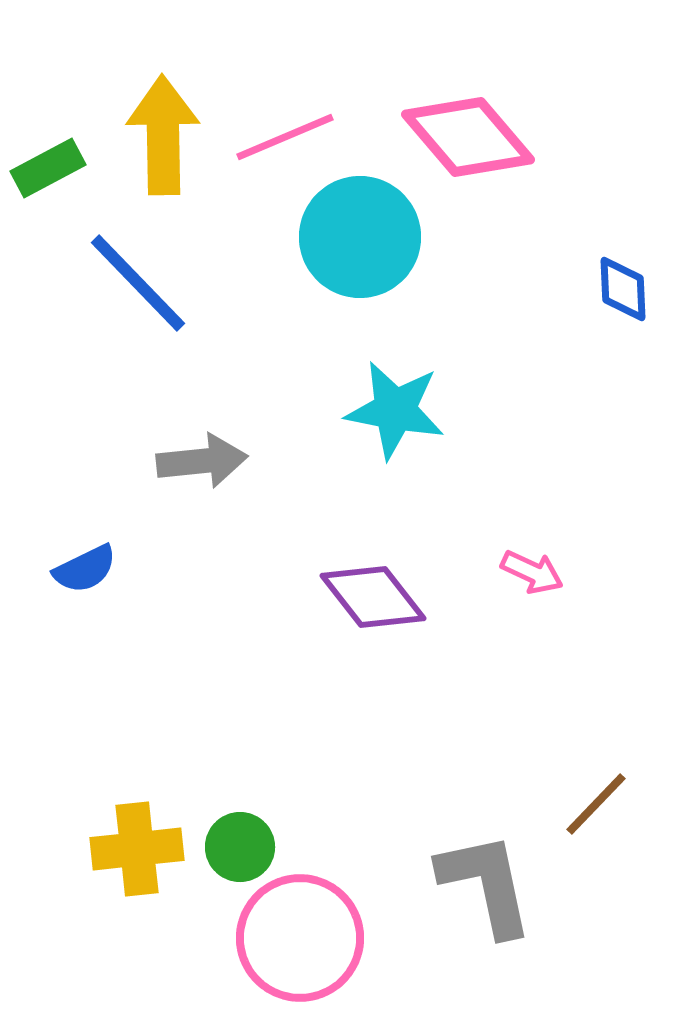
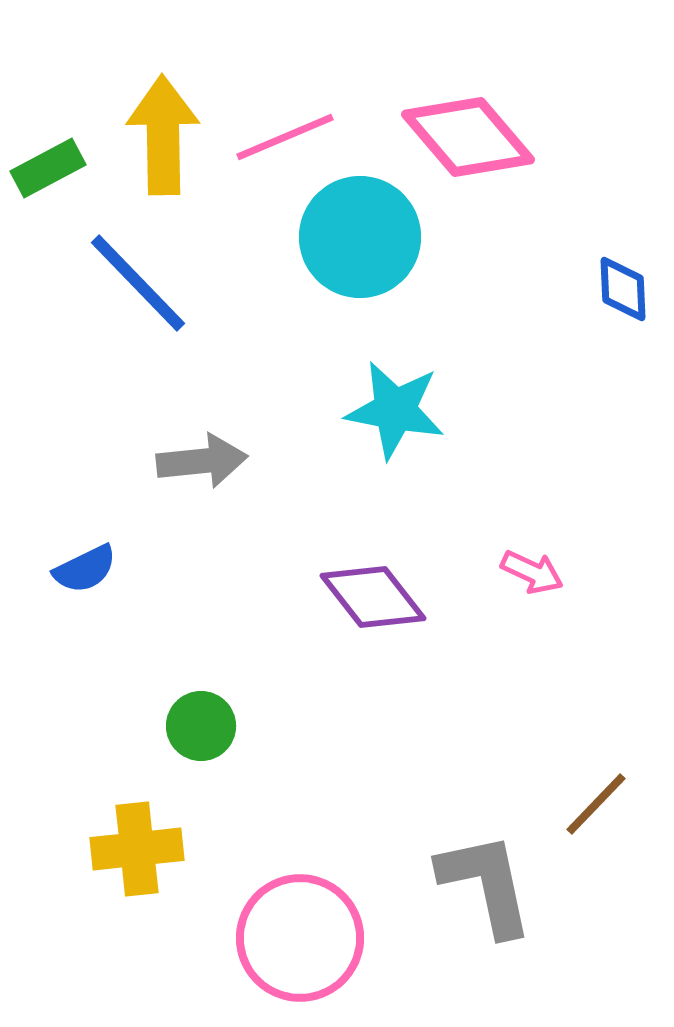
green circle: moved 39 px left, 121 px up
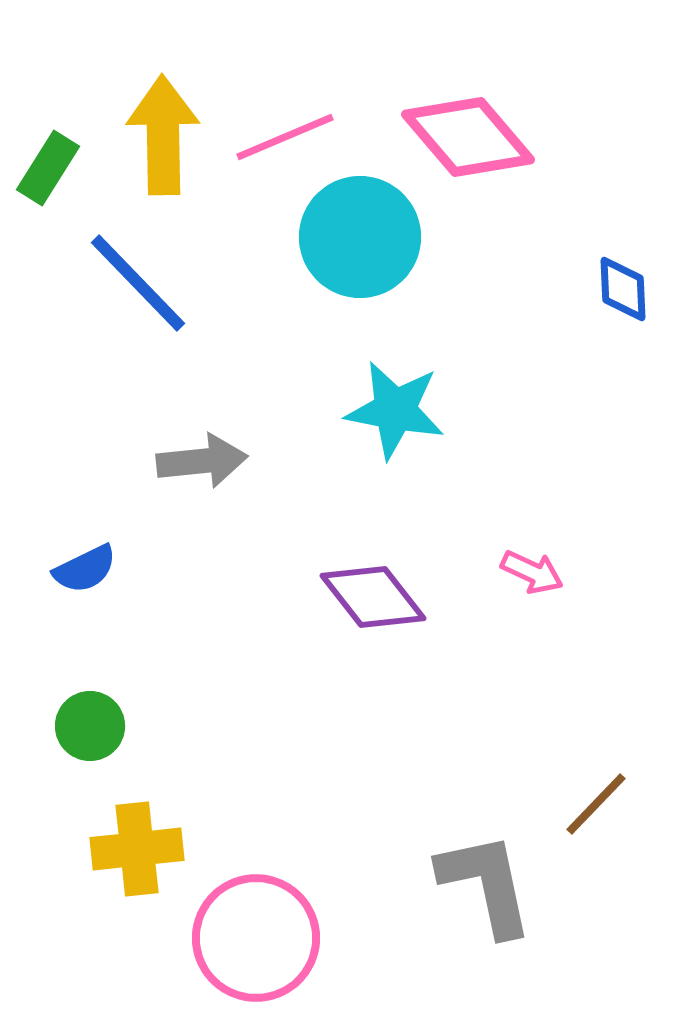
green rectangle: rotated 30 degrees counterclockwise
green circle: moved 111 px left
pink circle: moved 44 px left
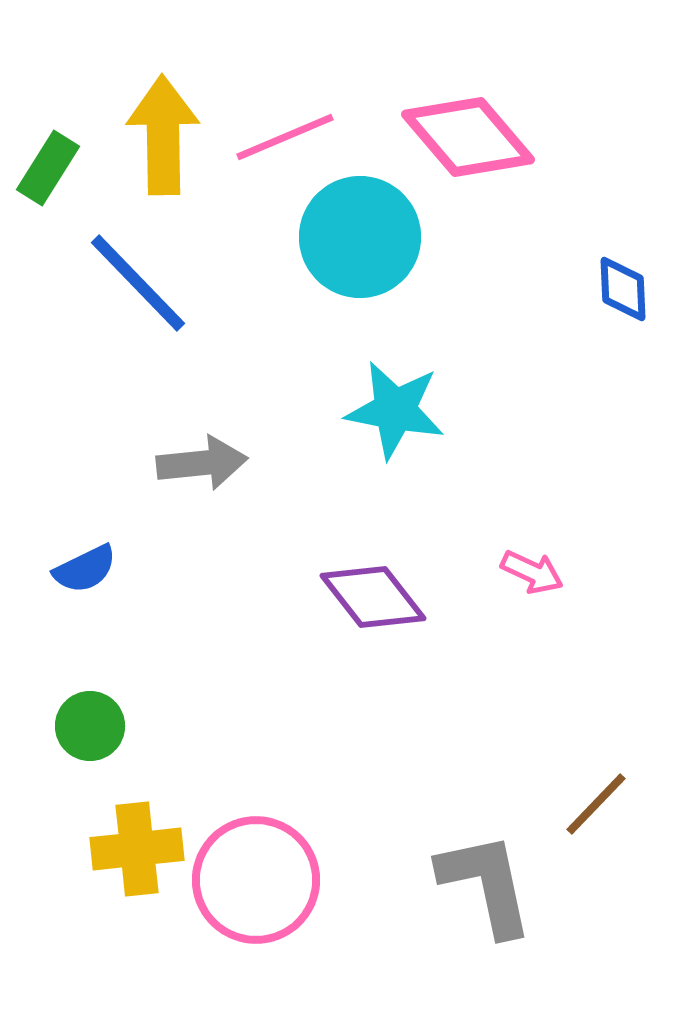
gray arrow: moved 2 px down
pink circle: moved 58 px up
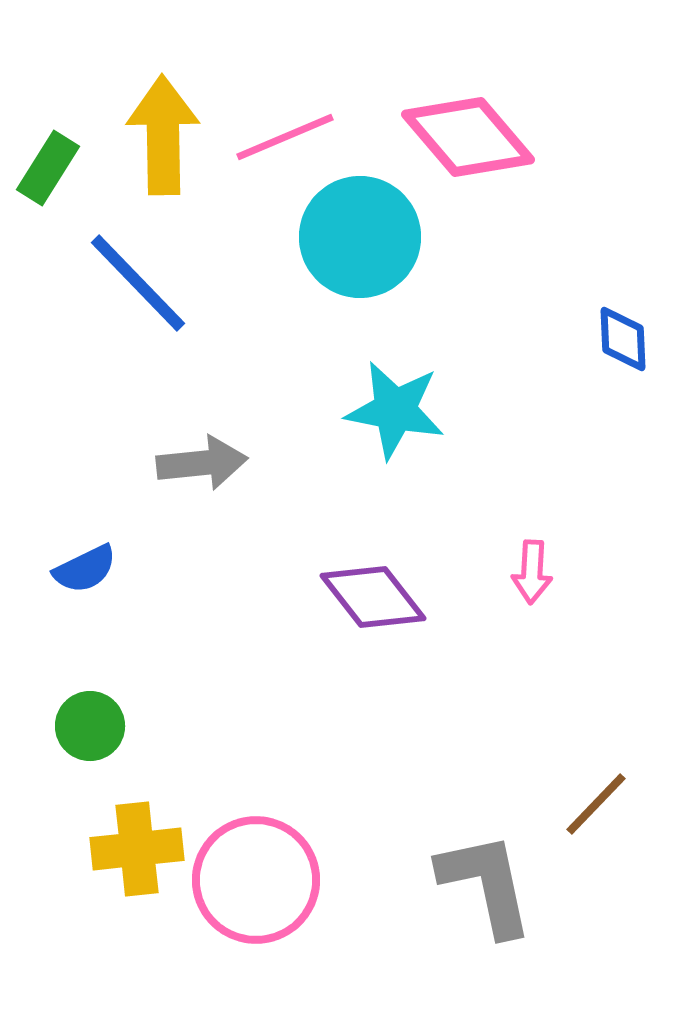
blue diamond: moved 50 px down
pink arrow: rotated 68 degrees clockwise
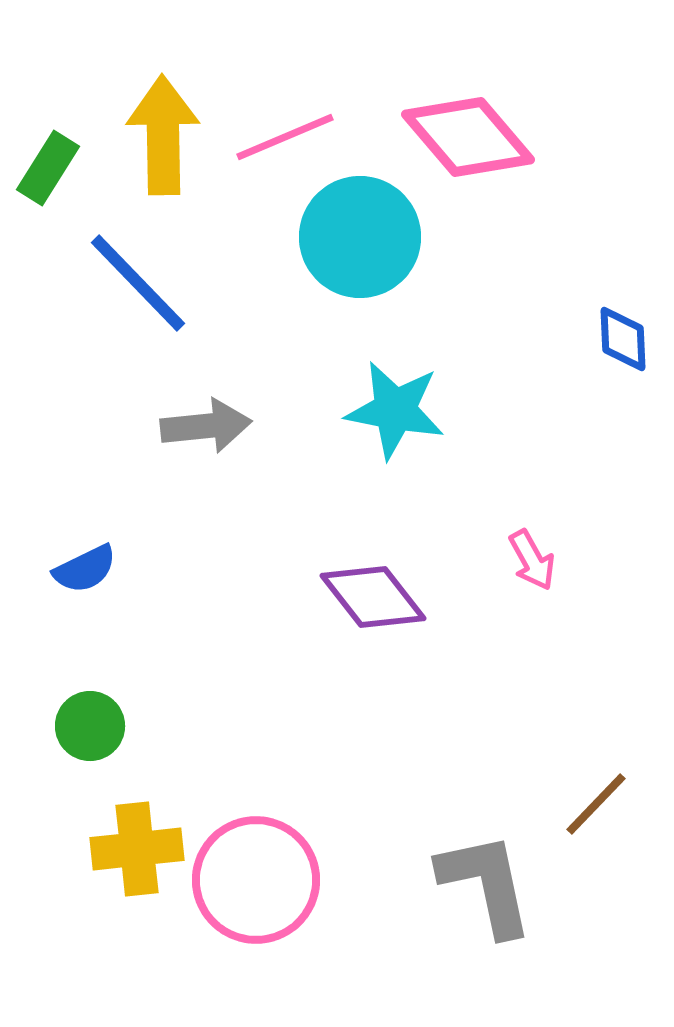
gray arrow: moved 4 px right, 37 px up
pink arrow: moved 12 px up; rotated 32 degrees counterclockwise
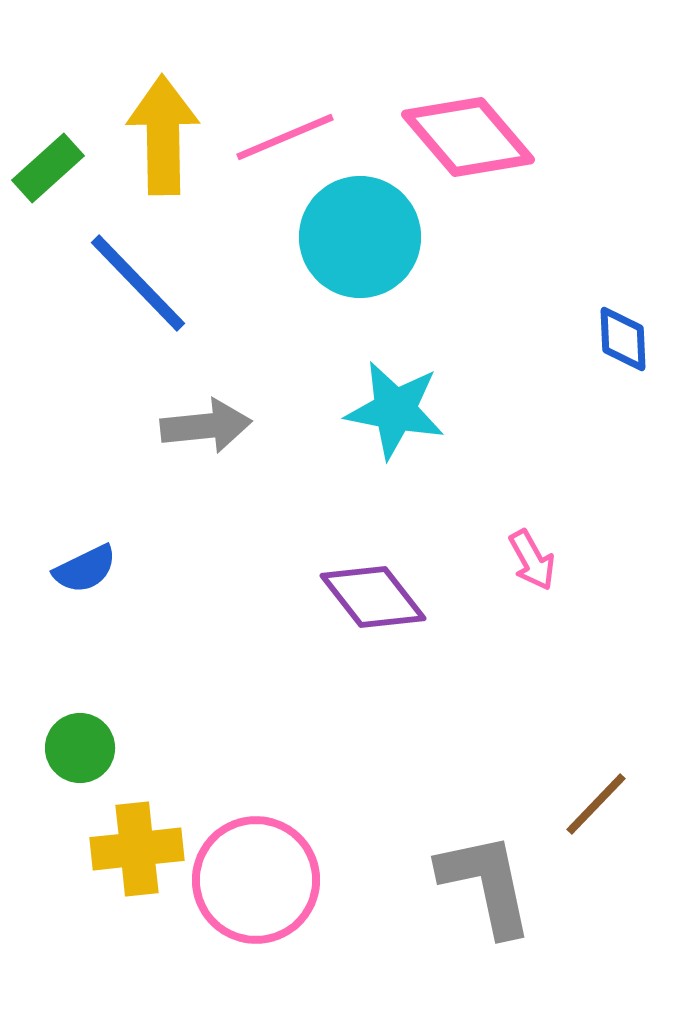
green rectangle: rotated 16 degrees clockwise
green circle: moved 10 px left, 22 px down
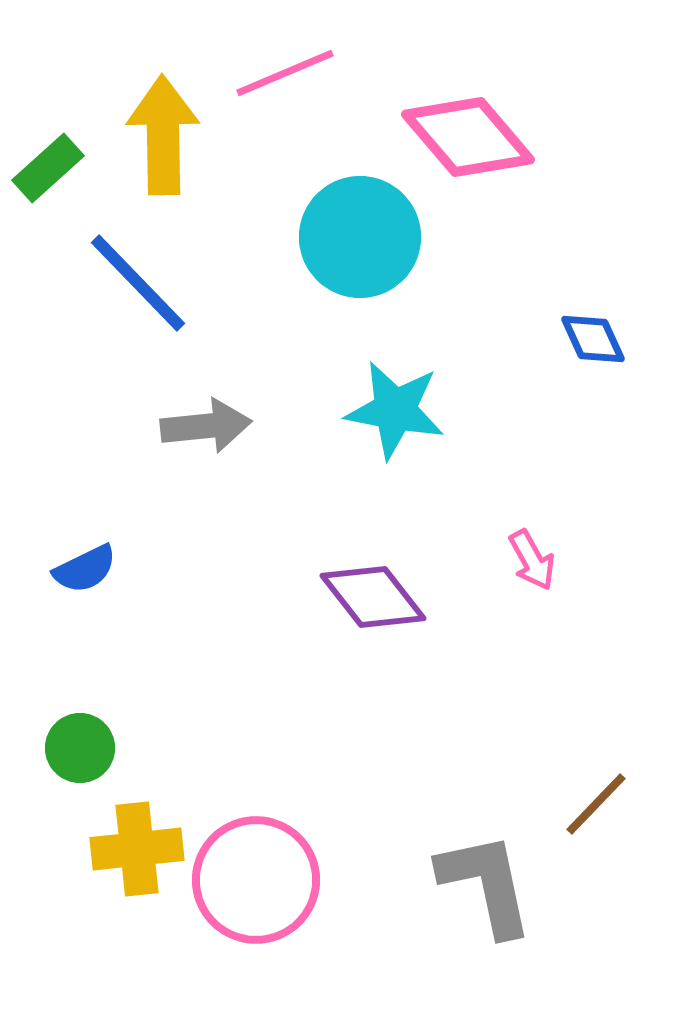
pink line: moved 64 px up
blue diamond: moved 30 px left; rotated 22 degrees counterclockwise
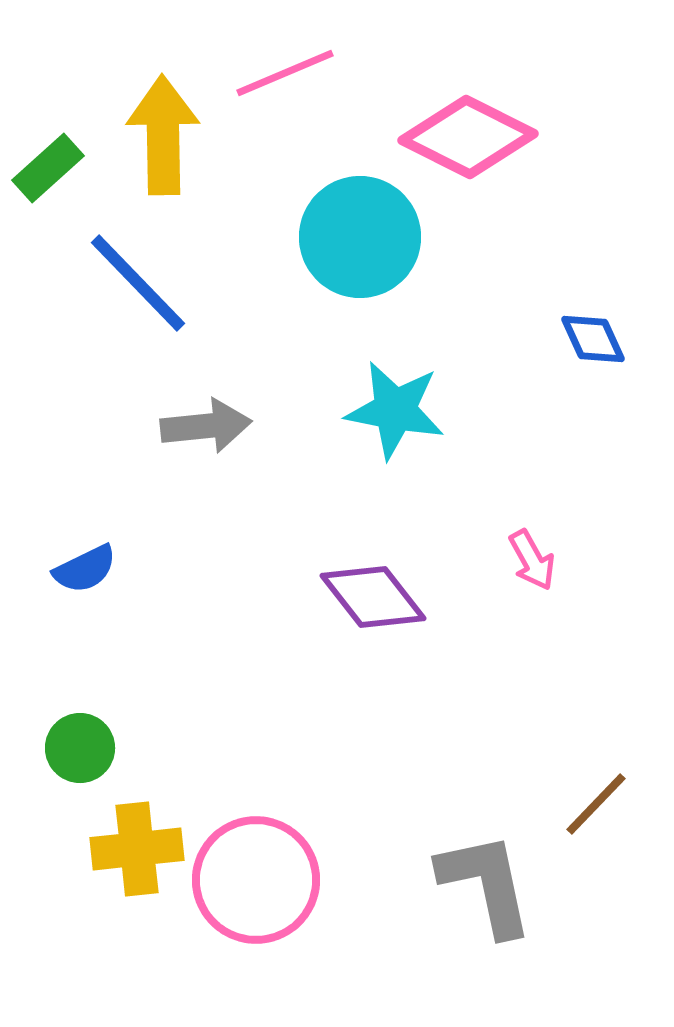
pink diamond: rotated 23 degrees counterclockwise
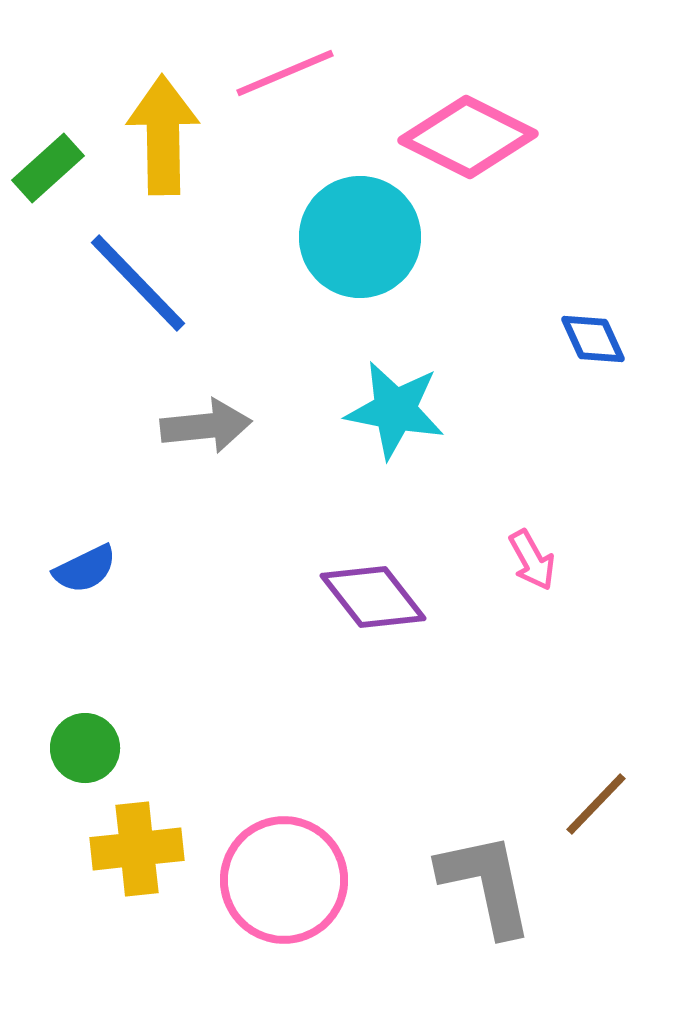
green circle: moved 5 px right
pink circle: moved 28 px right
